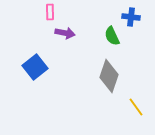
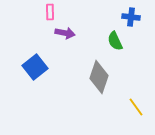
green semicircle: moved 3 px right, 5 px down
gray diamond: moved 10 px left, 1 px down
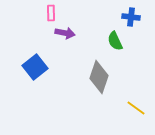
pink rectangle: moved 1 px right, 1 px down
yellow line: moved 1 px down; rotated 18 degrees counterclockwise
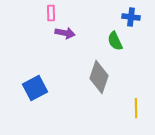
blue square: moved 21 px down; rotated 10 degrees clockwise
yellow line: rotated 54 degrees clockwise
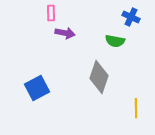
blue cross: rotated 18 degrees clockwise
green semicircle: rotated 54 degrees counterclockwise
blue square: moved 2 px right
